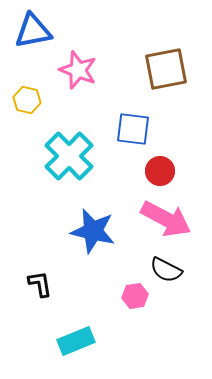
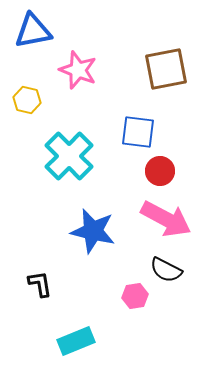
blue square: moved 5 px right, 3 px down
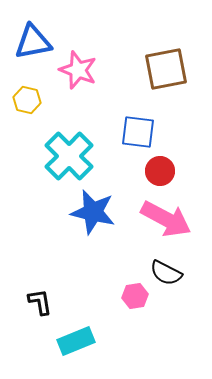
blue triangle: moved 11 px down
blue star: moved 19 px up
black semicircle: moved 3 px down
black L-shape: moved 18 px down
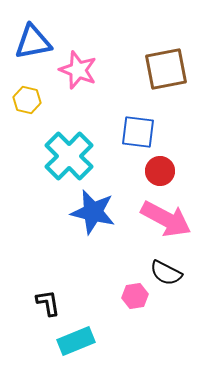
black L-shape: moved 8 px right, 1 px down
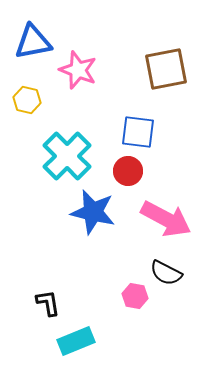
cyan cross: moved 2 px left
red circle: moved 32 px left
pink hexagon: rotated 20 degrees clockwise
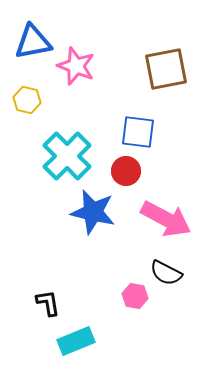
pink star: moved 2 px left, 4 px up
red circle: moved 2 px left
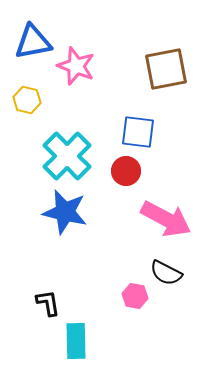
blue star: moved 28 px left
cyan rectangle: rotated 69 degrees counterclockwise
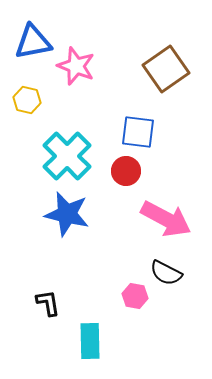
brown square: rotated 24 degrees counterclockwise
blue star: moved 2 px right, 2 px down
cyan rectangle: moved 14 px right
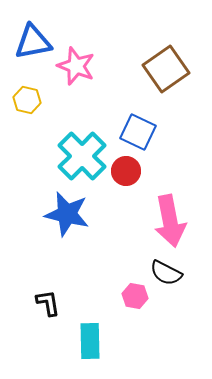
blue square: rotated 18 degrees clockwise
cyan cross: moved 15 px right
pink arrow: moved 4 px right, 2 px down; rotated 51 degrees clockwise
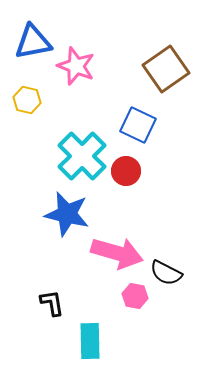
blue square: moved 7 px up
pink arrow: moved 53 px left, 32 px down; rotated 63 degrees counterclockwise
black L-shape: moved 4 px right
